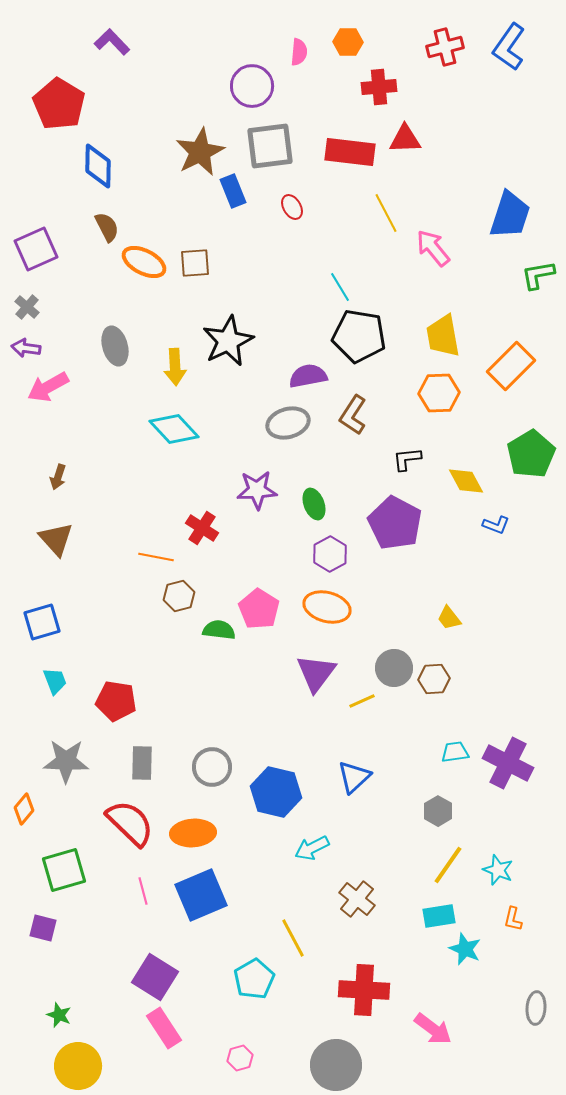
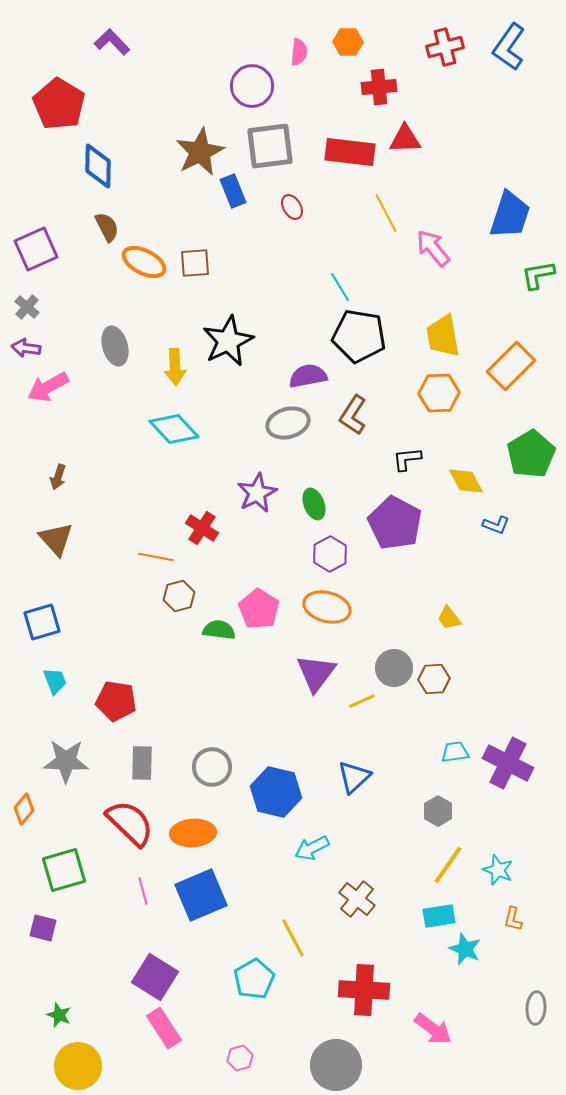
purple star at (257, 490): moved 3 px down; rotated 24 degrees counterclockwise
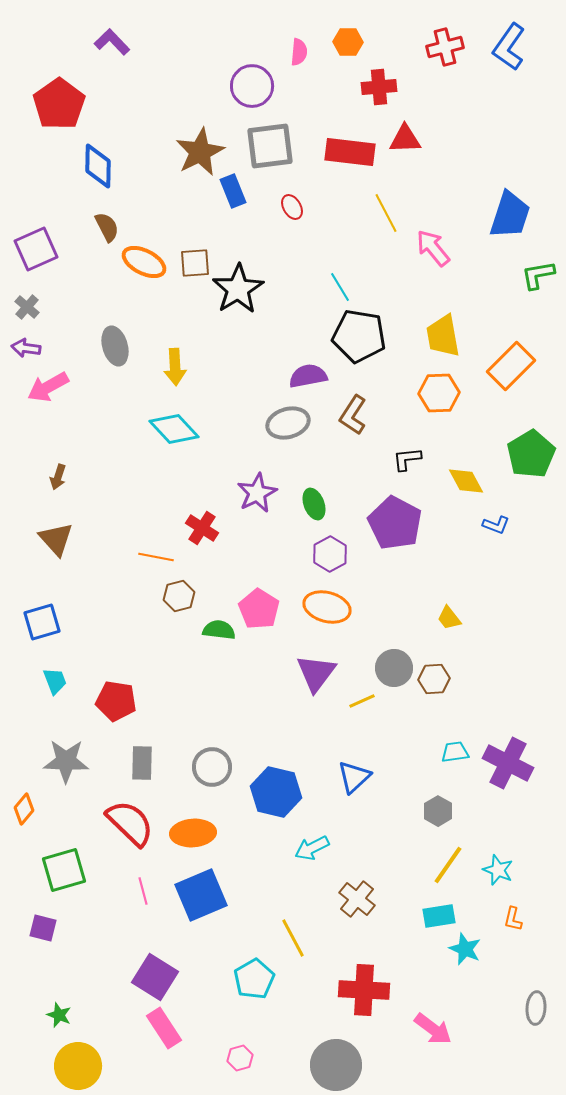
red pentagon at (59, 104): rotated 6 degrees clockwise
black star at (228, 341): moved 10 px right, 52 px up; rotated 6 degrees counterclockwise
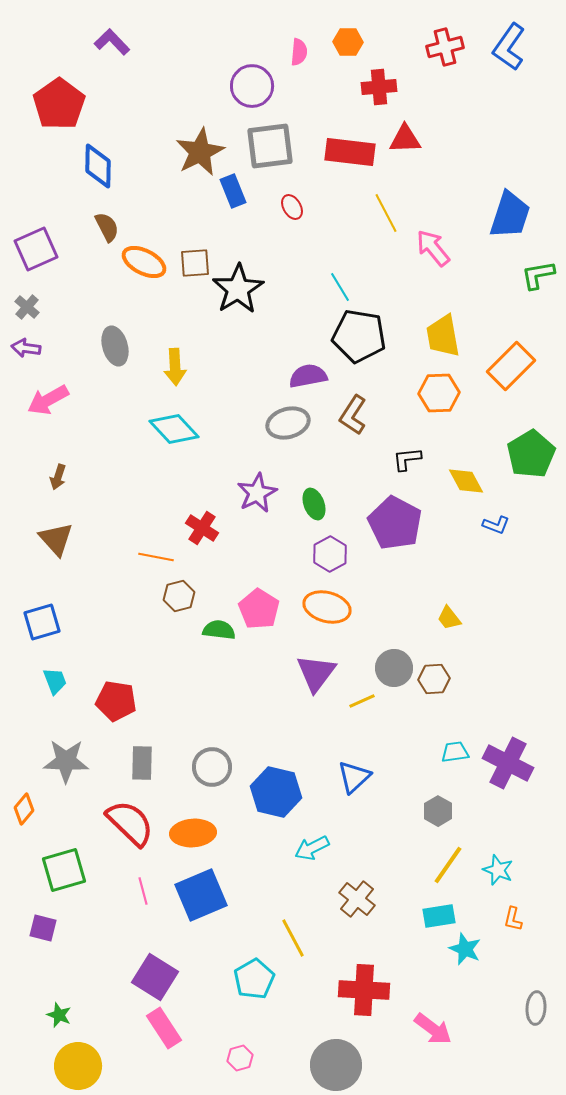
pink arrow at (48, 387): moved 13 px down
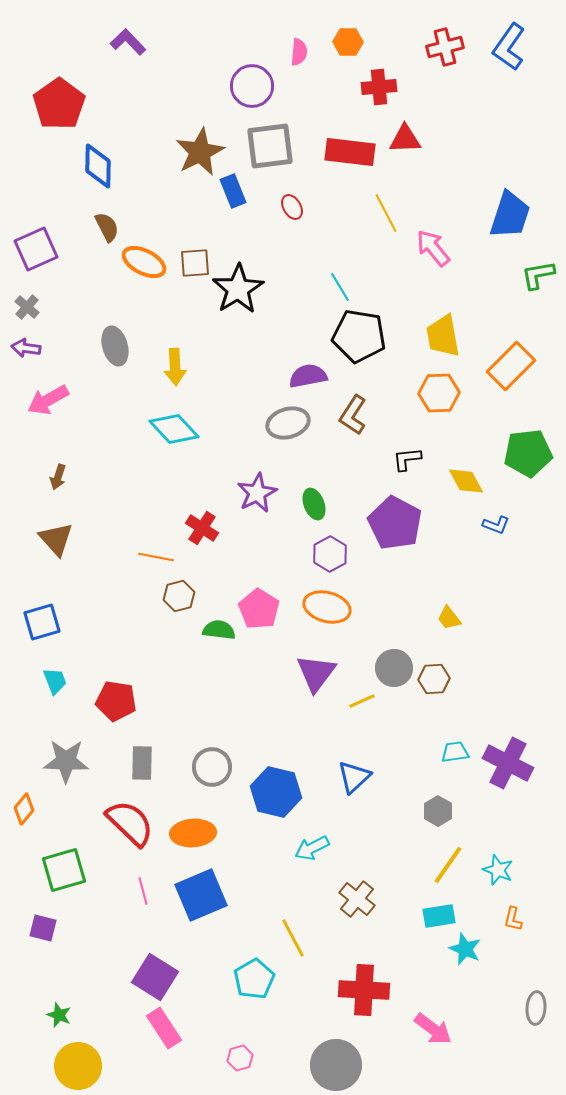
purple L-shape at (112, 42): moved 16 px right
green pentagon at (531, 454): moved 3 px left, 1 px up; rotated 24 degrees clockwise
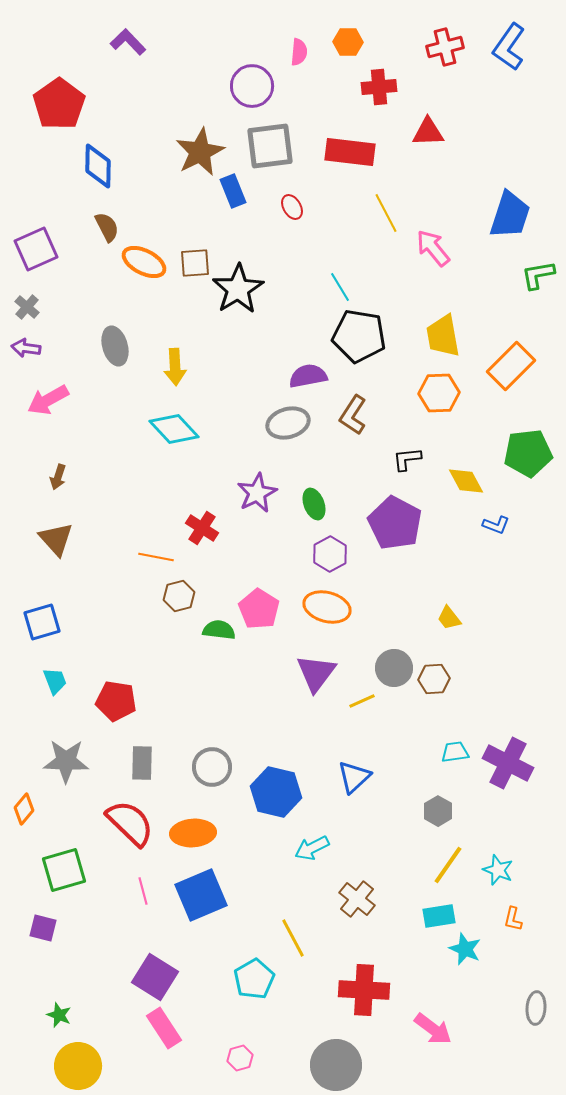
red triangle at (405, 139): moved 23 px right, 7 px up
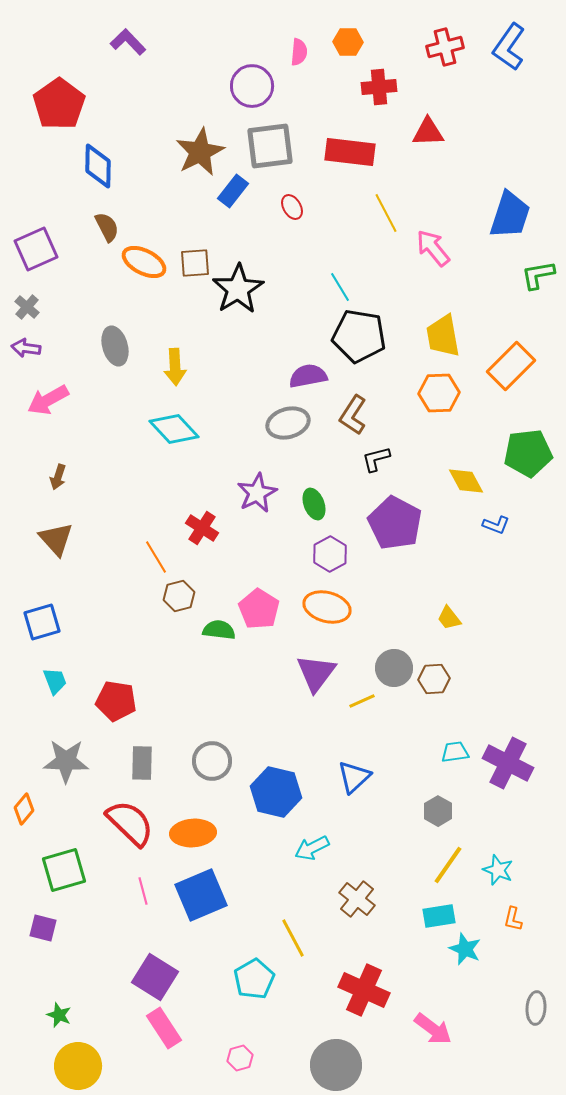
blue rectangle at (233, 191): rotated 60 degrees clockwise
black L-shape at (407, 459): moved 31 px left; rotated 8 degrees counterclockwise
orange line at (156, 557): rotated 48 degrees clockwise
gray circle at (212, 767): moved 6 px up
red cross at (364, 990): rotated 21 degrees clockwise
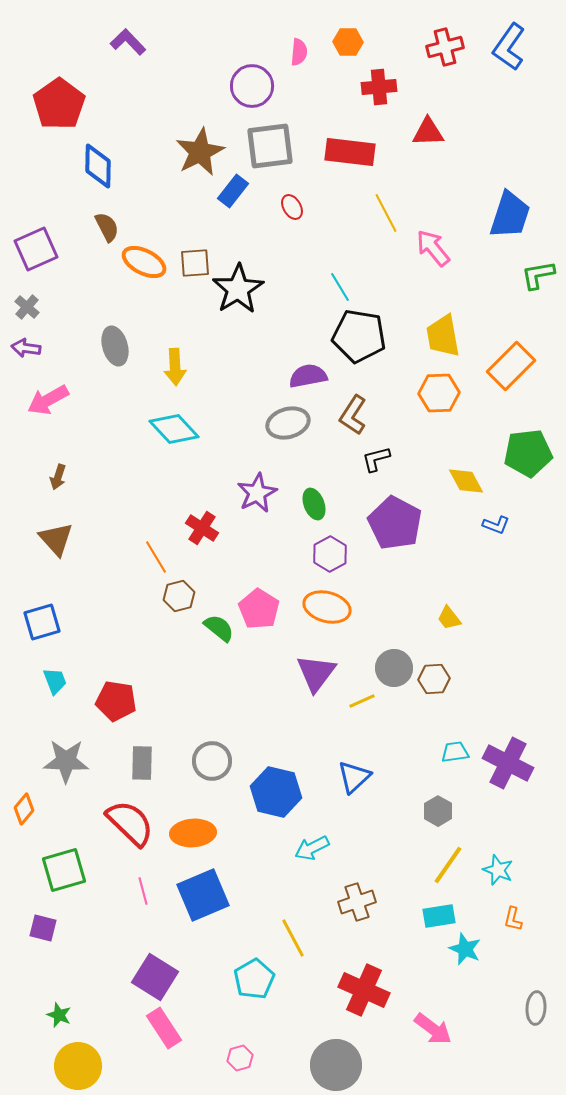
green semicircle at (219, 630): moved 2 px up; rotated 32 degrees clockwise
blue square at (201, 895): moved 2 px right
brown cross at (357, 899): moved 3 px down; rotated 33 degrees clockwise
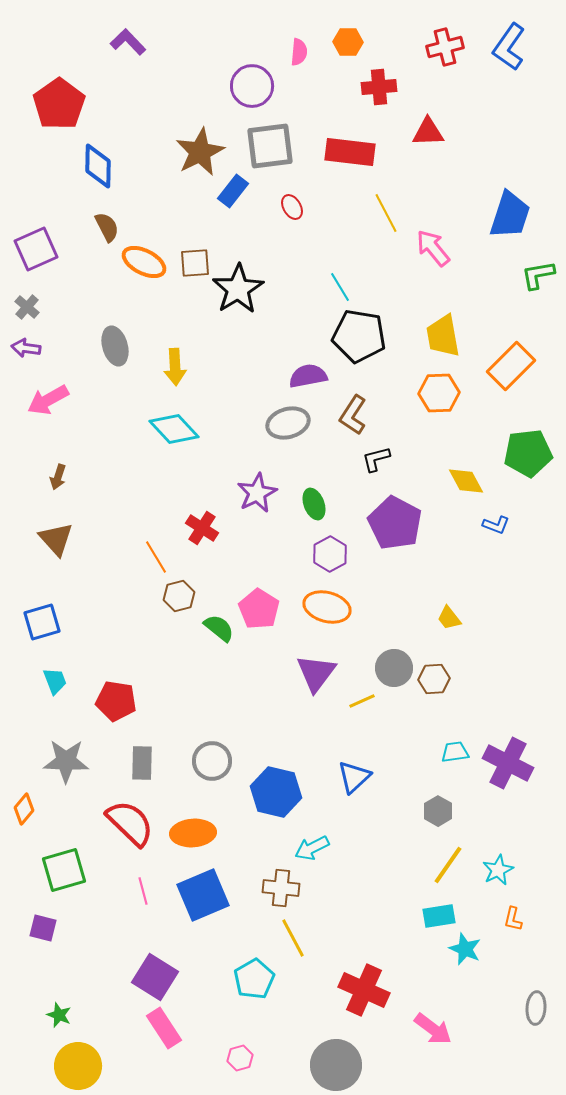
cyan star at (498, 870): rotated 24 degrees clockwise
brown cross at (357, 902): moved 76 px left, 14 px up; rotated 24 degrees clockwise
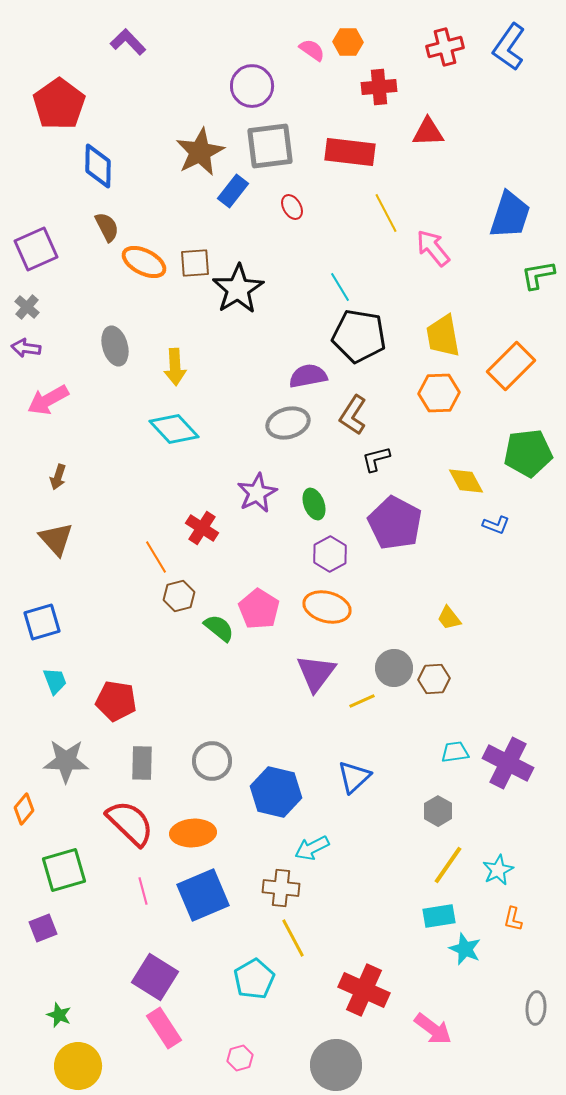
pink semicircle at (299, 52): moved 13 px right, 2 px up; rotated 60 degrees counterclockwise
purple square at (43, 928): rotated 36 degrees counterclockwise
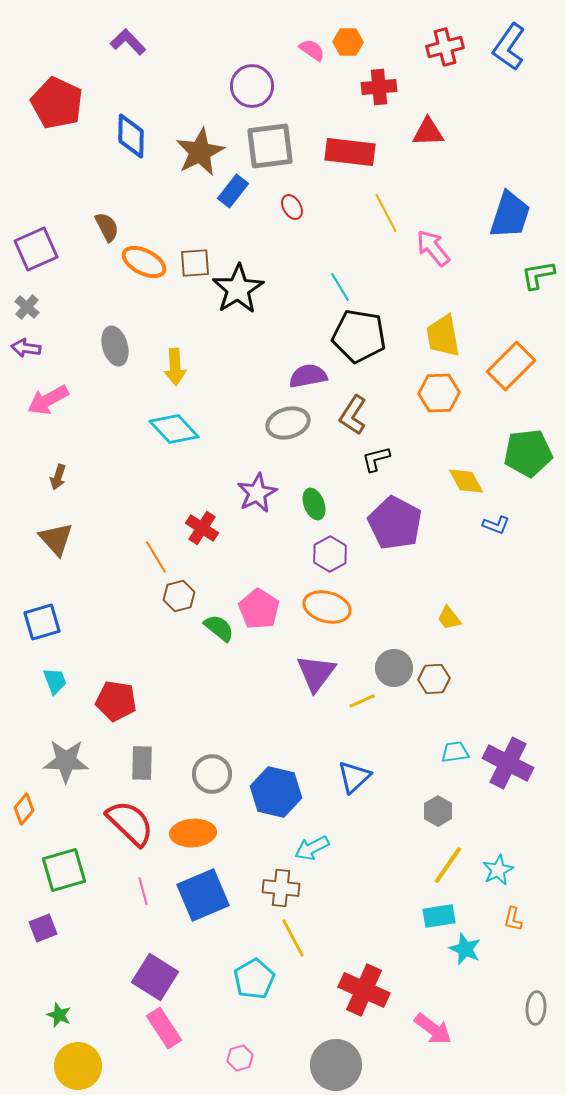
red pentagon at (59, 104): moved 2 px left, 1 px up; rotated 12 degrees counterclockwise
blue diamond at (98, 166): moved 33 px right, 30 px up
gray circle at (212, 761): moved 13 px down
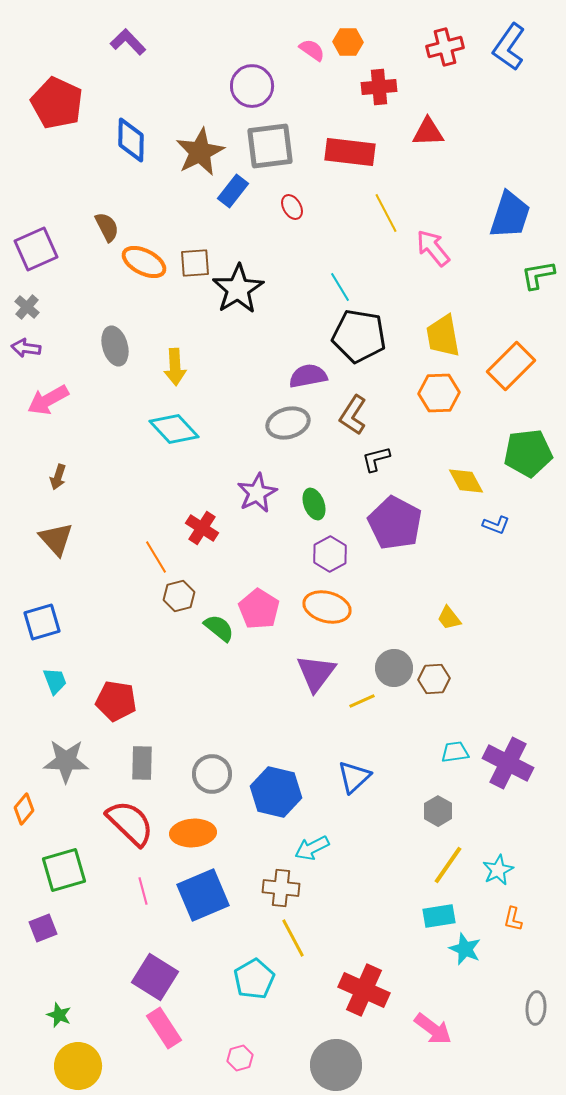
blue diamond at (131, 136): moved 4 px down
